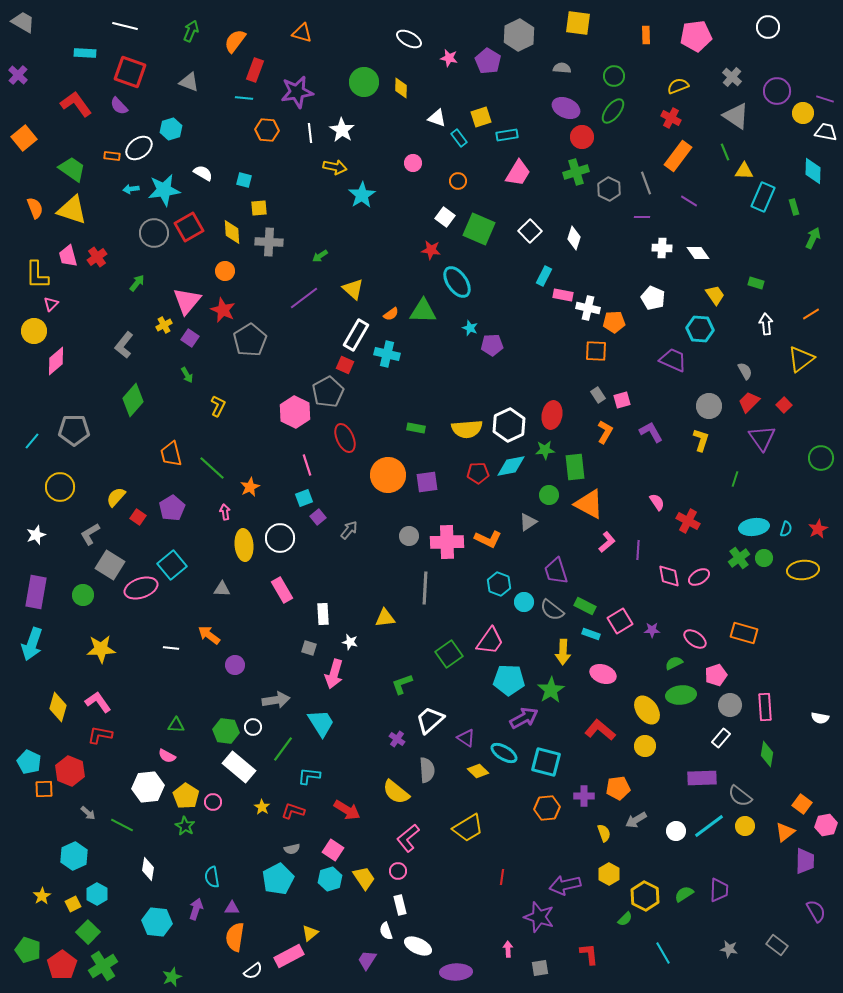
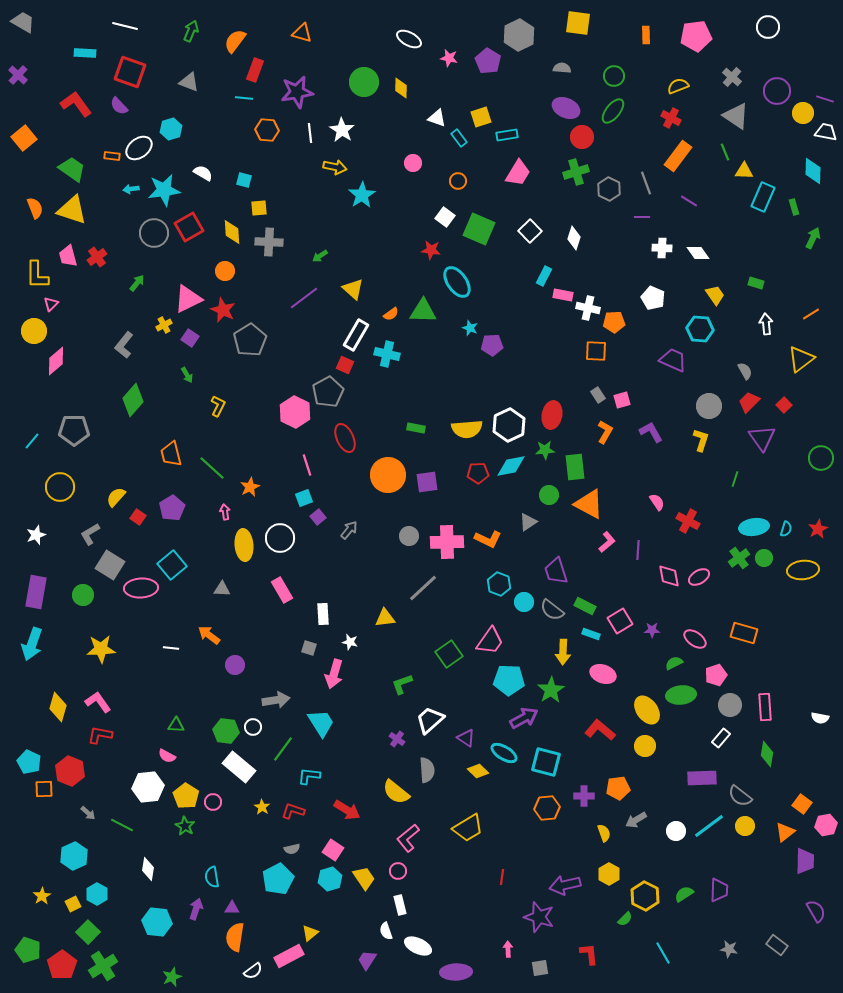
pink triangle at (187, 301): moved 1 px right, 2 px up; rotated 24 degrees clockwise
pink ellipse at (141, 588): rotated 16 degrees clockwise
gray line at (425, 588): moved 2 px left; rotated 44 degrees clockwise
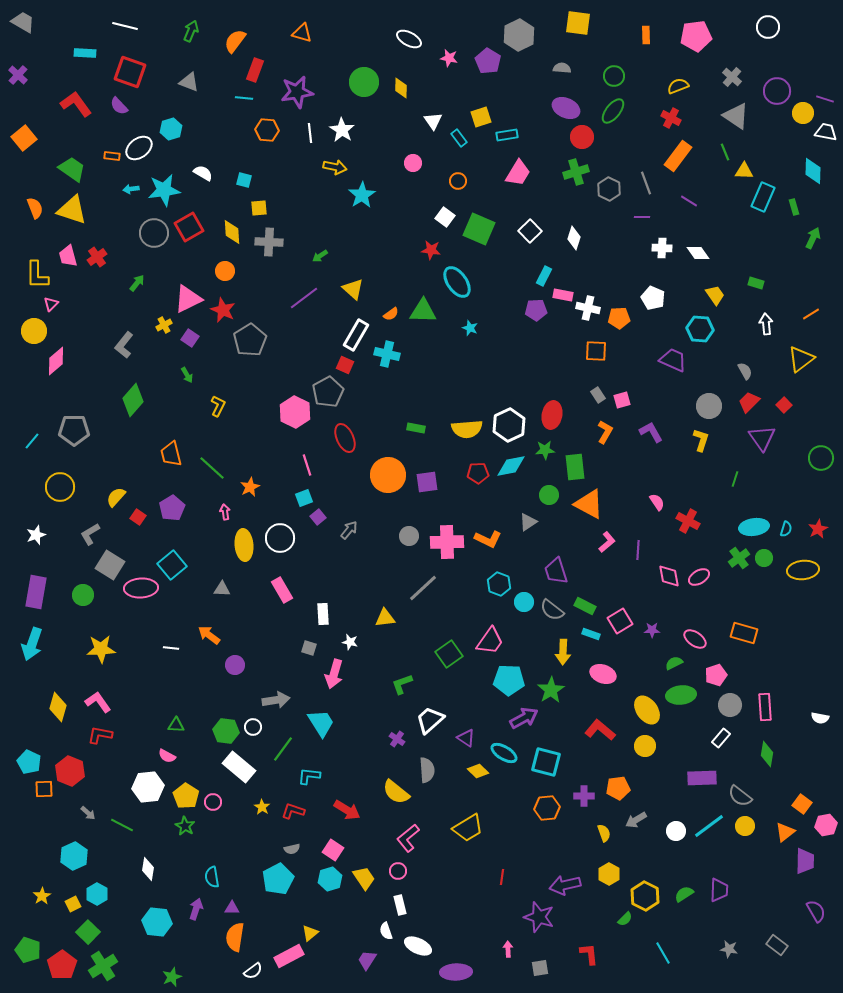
white triangle at (437, 118): moved 4 px left, 3 px down; rotated 36 degrees clockwise
orange pentagon at (614, 322): moved 5 px right, 4 px up
purple pentagon at (492, 345): moved 44 px right, 35 px up
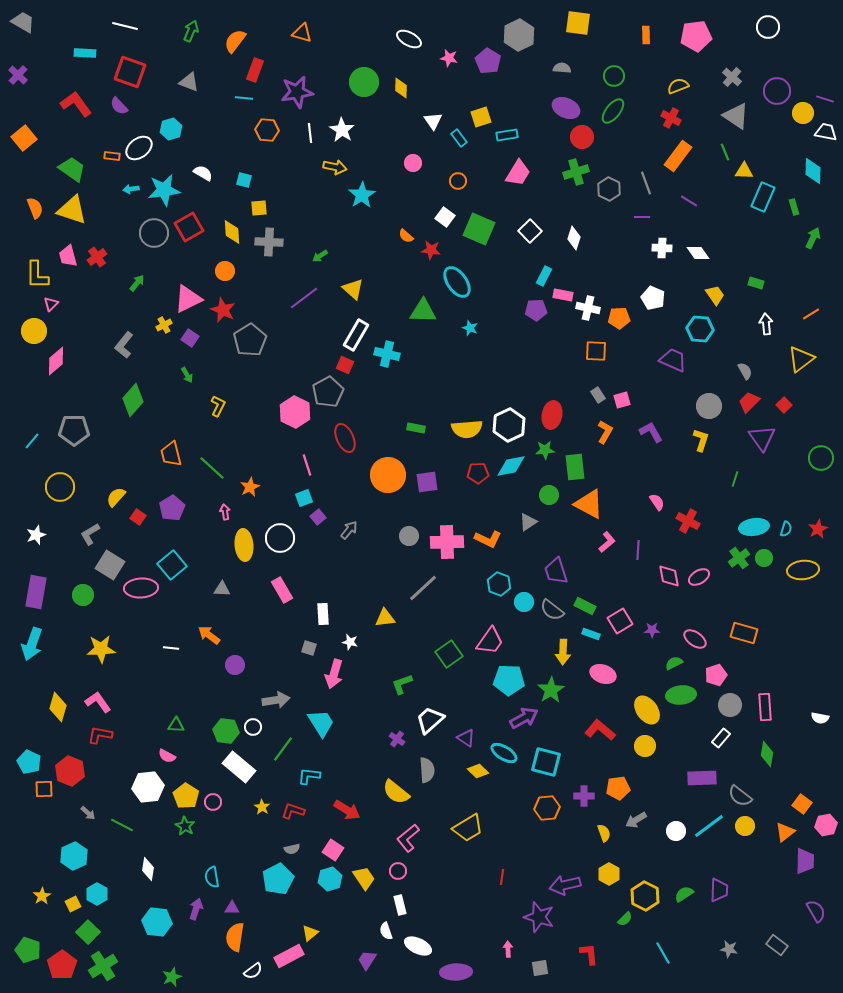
orange semicircle at (391, 314): moved 15 px right, 78 px up; rotated 77 degrees clockwise
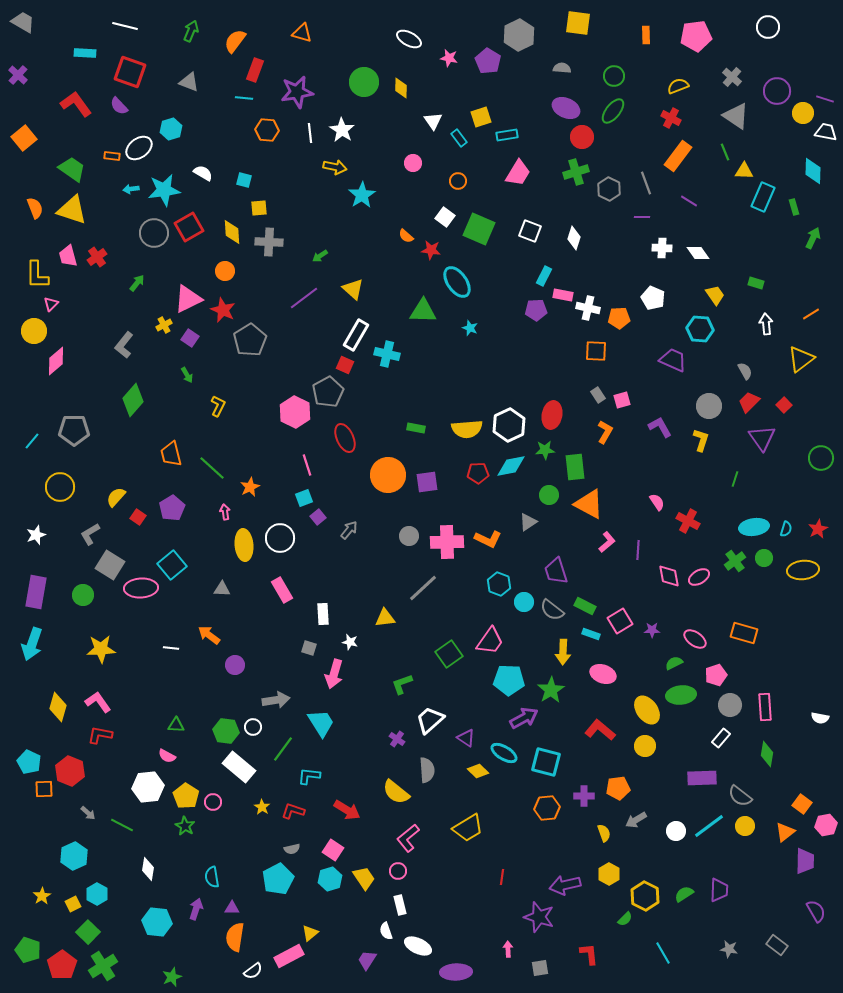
white square at (530, 231): rotated 25 degrees counterclockwise
purple L-shape at (651, 432): moved 9 px right, 5 px up
green cross at (739, 558): moved 4 px left, 3 px down
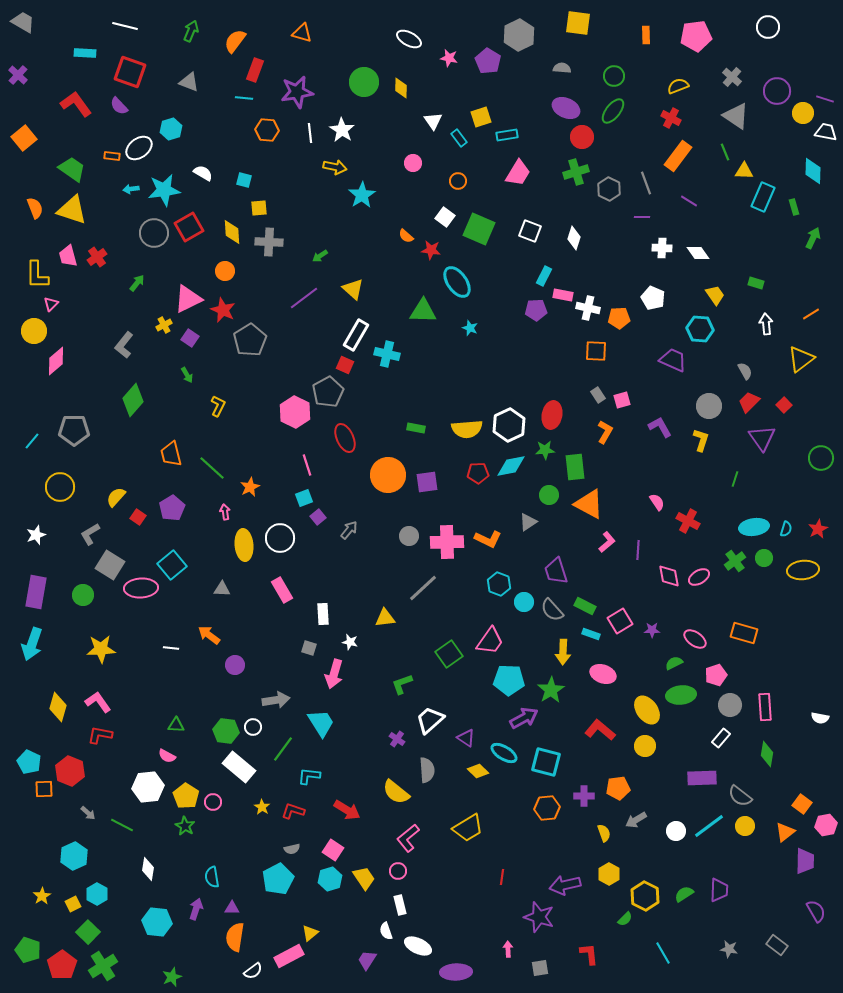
gray semicircle at (552, 610): rotated 10 degrees clockwise
